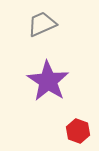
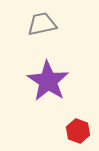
gray trapezoid: rotated 12 degrees clockwise
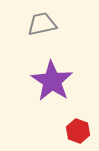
purple star: moved 4 px right
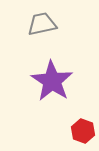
red hexagon: moved 5 px right
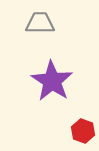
gray trapezoid: moved 2 px left, 1 px up; rotated 12 degrees clockwise
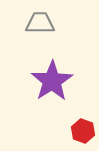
purple star: rotated 6 degrees clockwise
